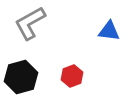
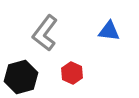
gray L-shape: moved 15 px right, 10 px down; rotated 24 degrees counterclockwise
red hexagon: moved 3 px up; rotated 15 degrees counterclockwise
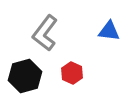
black hexagon: moved 4 px right, 1 px up
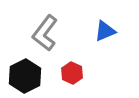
blue triangle: moved 4 px left; rotated 30 degrees counterclockwise
black hexagon: rotated 12 degrees counterclockwise
